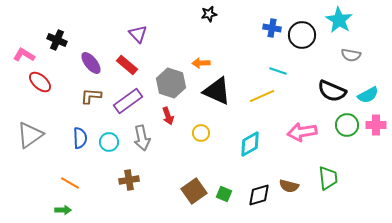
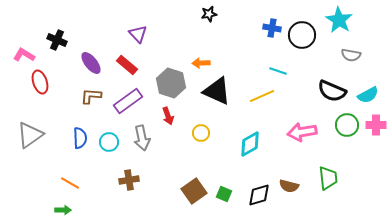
red ellipse: rotated 30 degrees clockwise
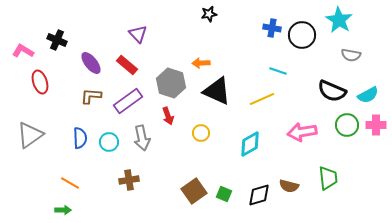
pink L-shape: moved 1 px left, 4 px up
yellow line: moved 3 px down
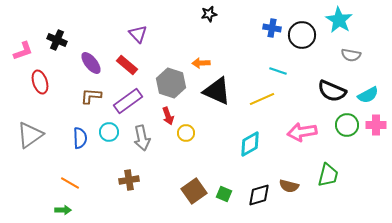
pink L-shape: rotated 130 degrees clockwise
yellow circle: moved 15 px left
cyan circle: moved 10 px up
green trapezoid: moved 3 px up; rotated 20 degrees clockwise
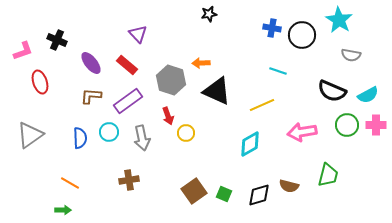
gray hexagon: moved 3 px up
yellow line: moved 6 px down
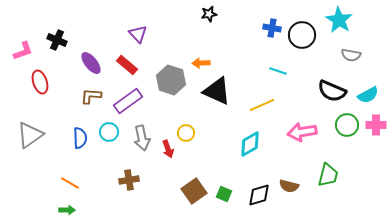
red arrow: moved 33 px down
green arrow: moved 4 px right
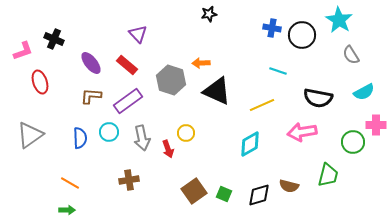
black cross: moved 3 px left, 1 px up
gray semicircle: rotated 48 degrees clockwise
black semicircle: moved 14 px left, 7 px down; rotated 12 degrees counterclockwise
cyan semicircle: moved 4 px left, 3 px up
green circle: moved 6 px right, 17 px down
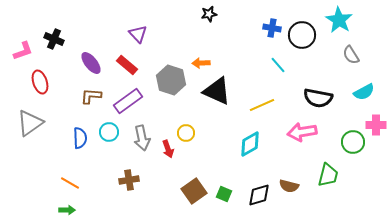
cyan line: moved 6 px up; rotated 30 degrees clockwise
gray triangle: moved 12 px up
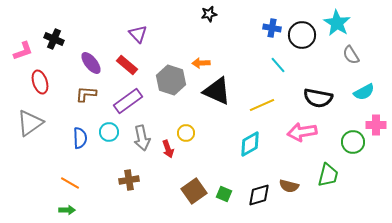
cyan star: moved 2 px left, 3 px down
brown L-shape: moved 5 px left, 2 px up
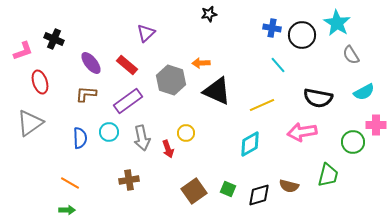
purple triangle: moved 8 px right, 1 px up; rotated 30 degrees clockwise
green square: moved 4 px right, 5 px up
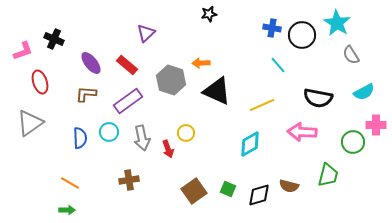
pink arrow: rotated 12 degrees clockwise
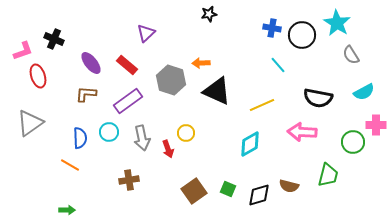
red ellipse: moved 2 px left, 6 px up
orange line: moved 18 px up
